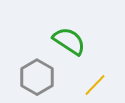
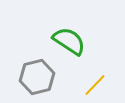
gray hexagon: rotated 16 degrees clockwise
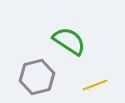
yellow line: rotated 25 degrees clockwise
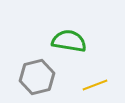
green semicircle: rotated 24 degrees counterclockwise
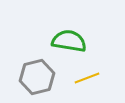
yellow line: moved 8 px left, 7 px up
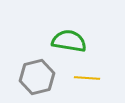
yellow line: rotated 25 degrees clockwise
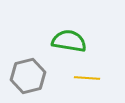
gray hexagon: moved 9 px left, 1 px up
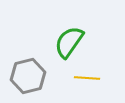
green semicircle: moved 1 px down; rotated 64 degrees counterclockwise
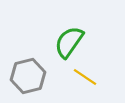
yellow line: moved 2 px left, 1 px up; rotated 30 degrees clockwise
